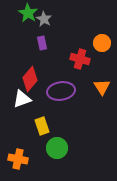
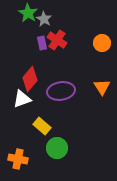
red cross: moved 23 px left, 19 px up; rotated 18 degrees clockwise
yellow rectangle: rotated 30 degrees counterclockwise
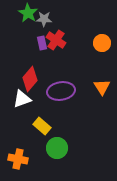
gray star: rotated 28 degrees counterclockwise
red cross: moved 1 px left
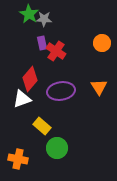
green star: moved 1 px right, 1 px down
red cross: moved 11 px down
orange triangle: moved 3 px left
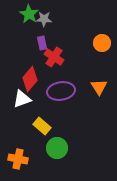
red cross: moved 2 px left, 6 px down
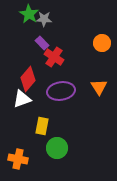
purple rectangle: rotated 32 degrees counterclockwise
red diamond: moved 2 px left
yellow rectangle: rotated 60 degrees clockwise
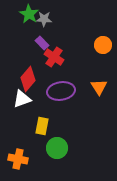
orange circle: moved 1 px right, 2 px down
